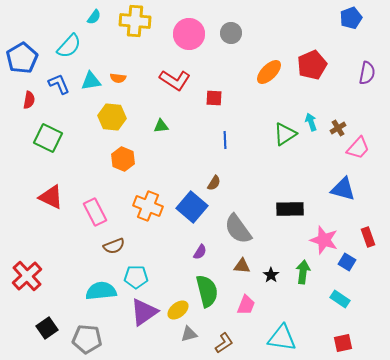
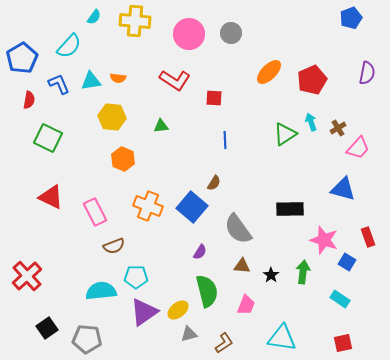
red pentagon at (312, 65): moved 15 px down
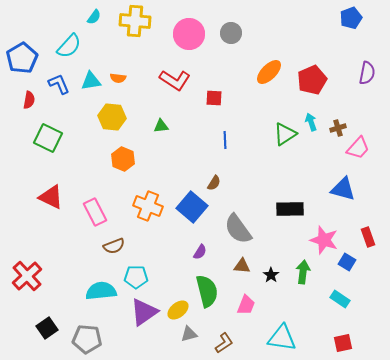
brown cross at (338, 128): rotated 14 degrees clockwise
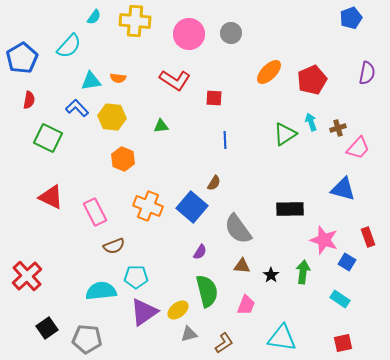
blue L-shape at (59, 84): moved 18 px right, 24 px down; rotated 20 degrees counterclockwise
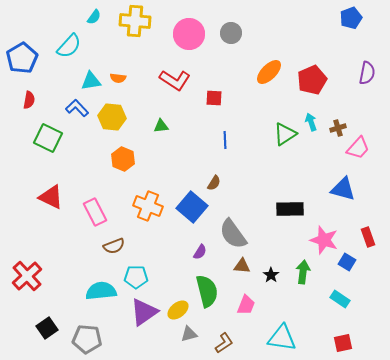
gray semicircle at (238, 229): moved 5 px left, 5 px down
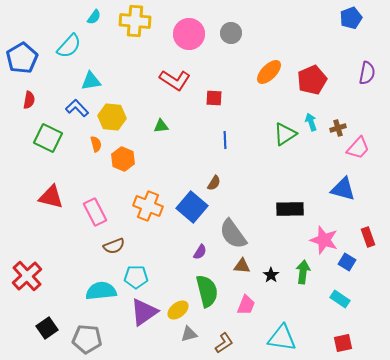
orange semicircle at (118, 78): moved 22 px left, 66 px down; rotated 112 degrees counterclockwise
red triangle at (51, 197): rotated 12 degrees counterclockwise
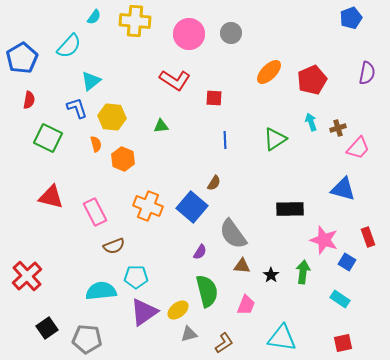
cyan triangle at (91, 81): rotated 30 degrees counterclockwise
blue L-shape at (77, 108): rotated 25 degrees clockwise
green triangle at (285, 134): moved 10 px left, 5 px down
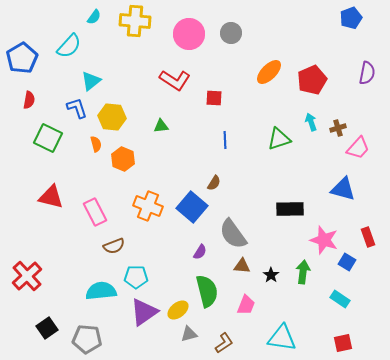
green triangle at (275, 139): moved 4 px right; rotated 15 degrees clockwise
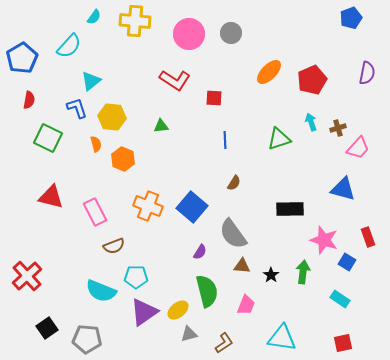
brown semicircle at (214, 183): moved 20 px right
cyan semicircle at (101, 291): rotated 152 degrees counterclockwise
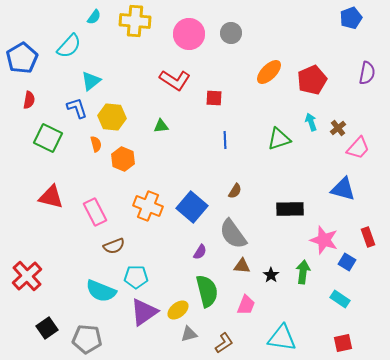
brown cross at (338, 128): rotated 21 degrees counterclockwise
brown semicircle at (234, 183): moved 1 px right, 8 px down
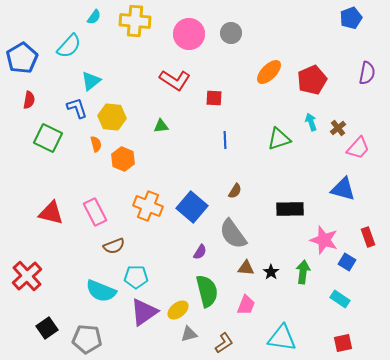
red triangle at (51, 197): moved 16 px down
brown triangle at (242, 266): moved 4 px right, 2 px down
black star at (271, 275): moved 3 px up
